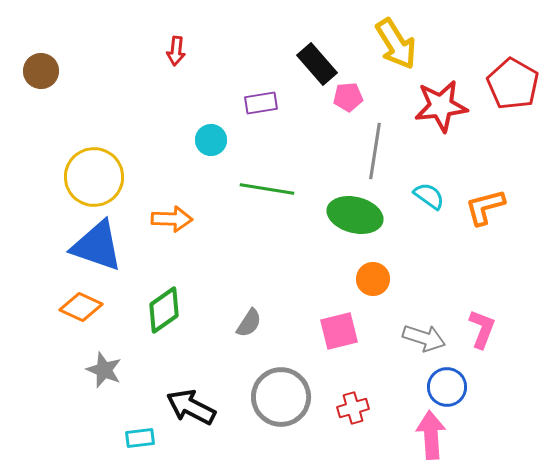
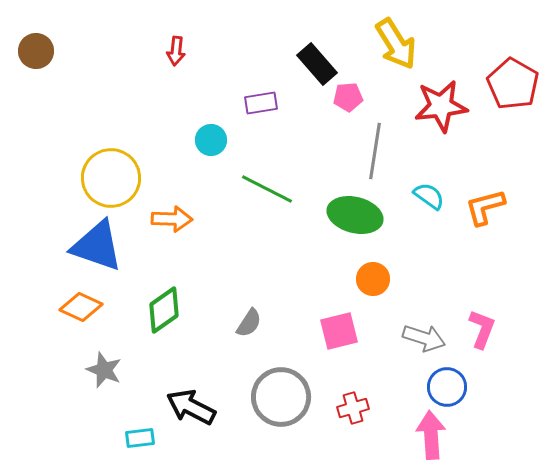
brown circle: moved 5 px left, 20 px up
yellow circle: moved 17 px right, 1 px down
green line: rotated 18 degrees clockwise
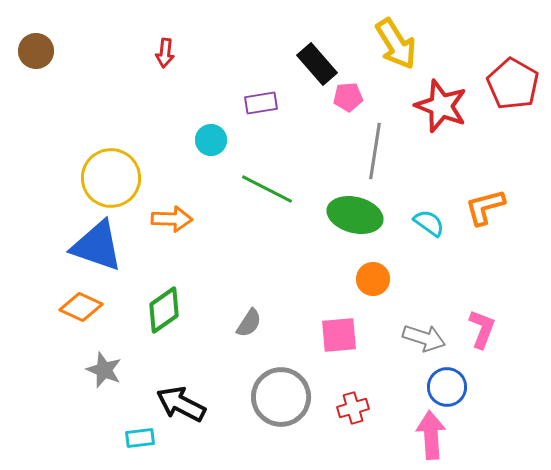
red arrow: moved 11 px left, 2 px down
red star: rotated 28 degrees clockwise
cyan semicircle: moved 27 px down
pink square: moved 4 px down; rotated 9 degrees clockwise
black arrow: moved 10 px left, 3 px up
